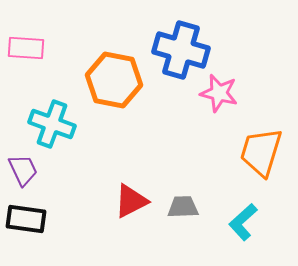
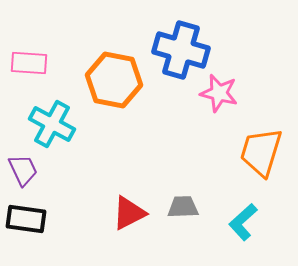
pink rectangle: moved 3 px right, 15 px down
cyan cross: rotated 9 degrees clockwise
red triangle: moved 2 px left, 12 px down
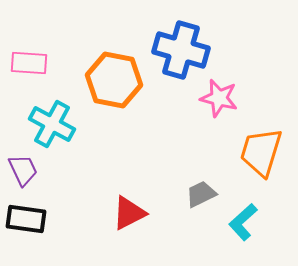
pink star: moved 5 px down
gray trapezoid: moved 18 px right, 13 px up; rotated 24 degrees counterclockwise
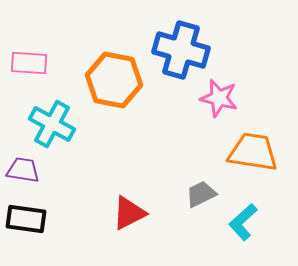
orange trapezoid: moved 8 px left; rotated 82 degrees clockwise
purple trapezoid: rotated 56 degrees counterclockwise
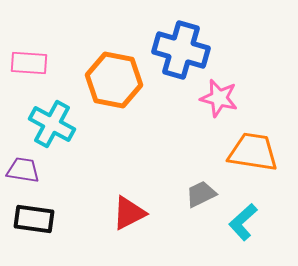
black rectangle: moved 8 px right
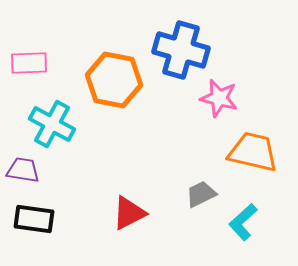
pink rectangle: rotated 6 degrees counterclockwise
orange trapezoid: rotated 4 degrees clockwise
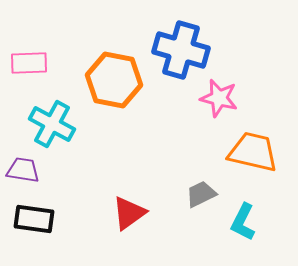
red triangle: rotated 9 degrees counterclockwise
cyan L-shape: rotated 21 degrees counterclockwise
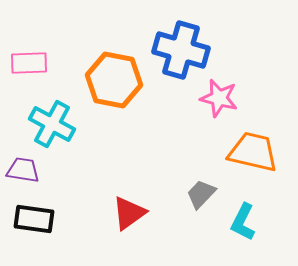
gray trapezoid: rotated 20 degrees counterclockwise
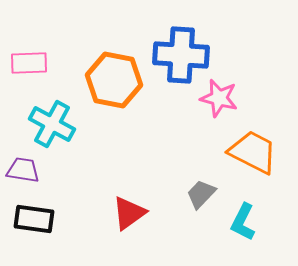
blue cross: moved 5 px down; rotated 12 degrees counterclockwise
orange trapezoid: rotated 14 degrees clockwise
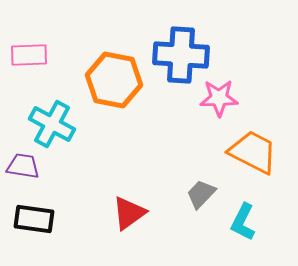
pink rectangle: moved 8 px up
pink star: rotated 15 degrees counterclockwise
purple trapezoid: moved 4 px up
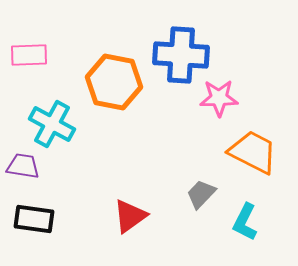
orange hexagon: moved 2 px down
red triangle: moved 1 px right, 3 px down
cyan L-shape: moved 2 px right
